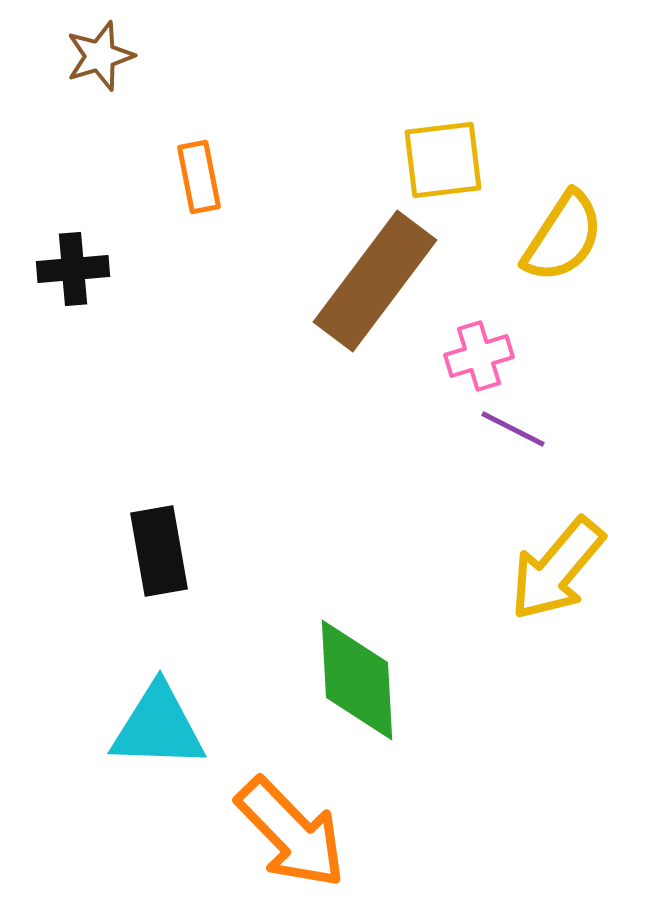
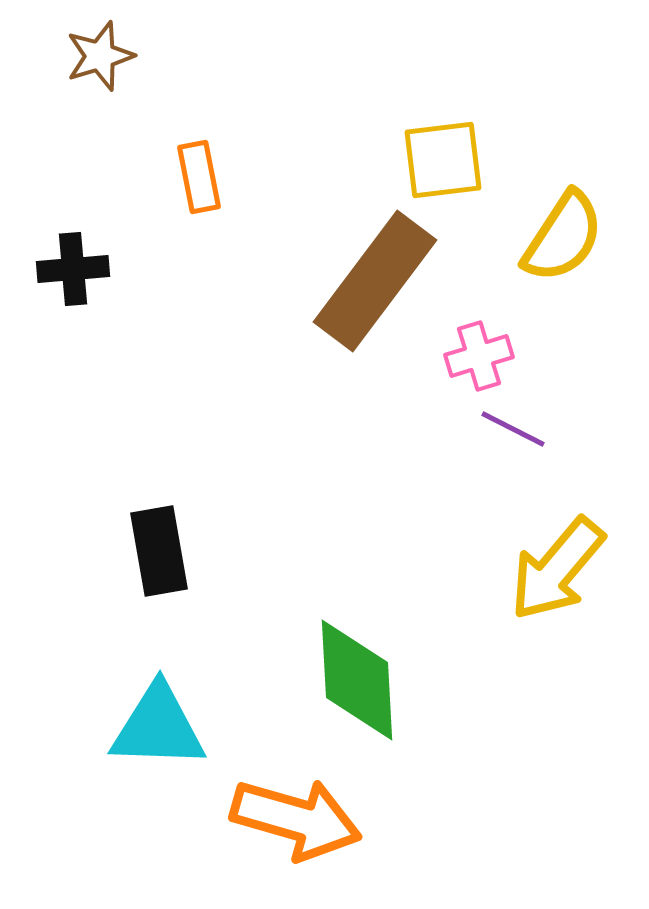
orange arrow: moved 5 px right, 14 px up; rotated 30 degrees counterclockwise
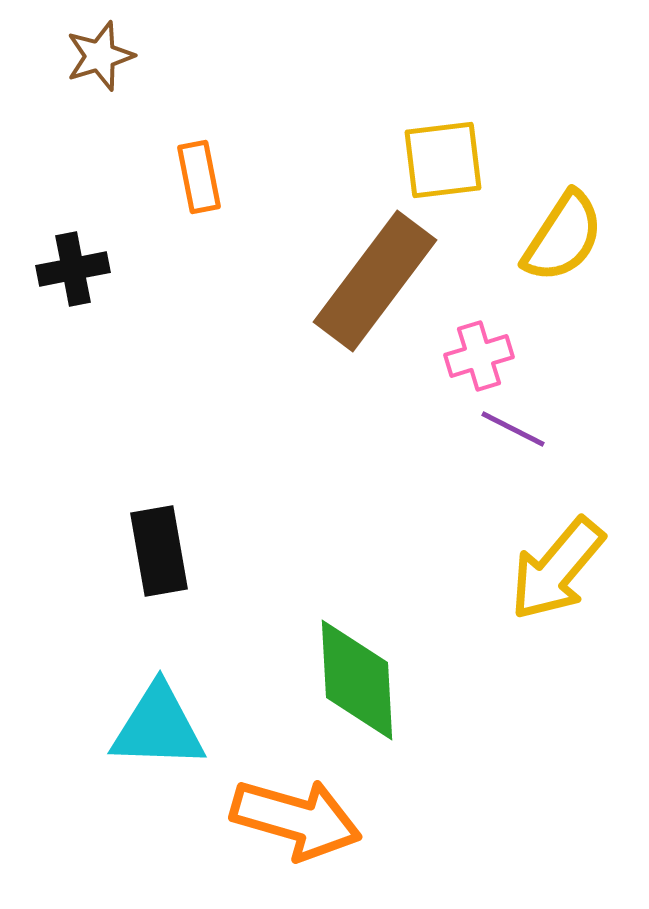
black cross: rotated 6 degrees counterclockwise
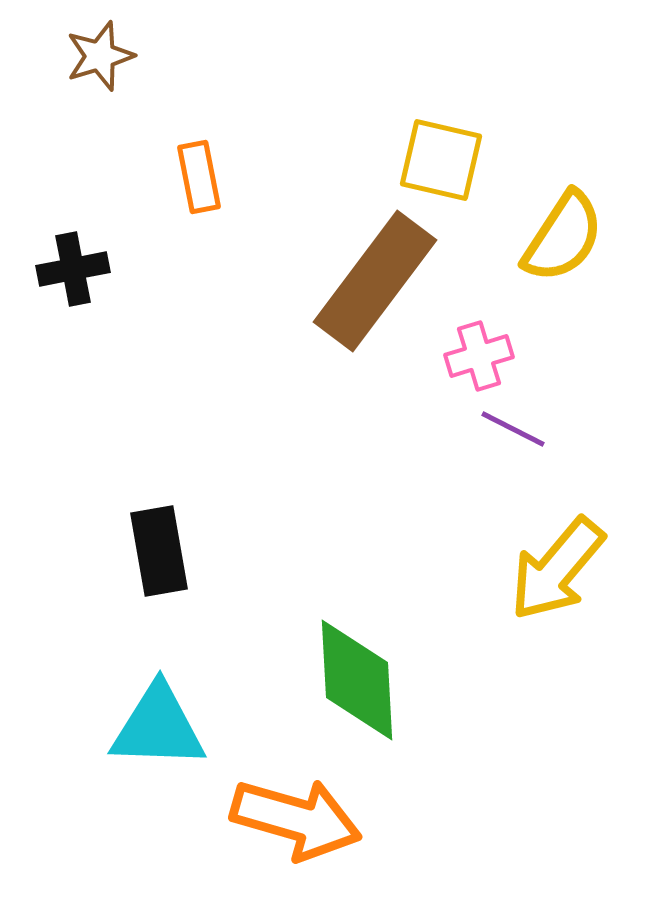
yellow square: moved 2 px left; rotated 20 degrees clockwise
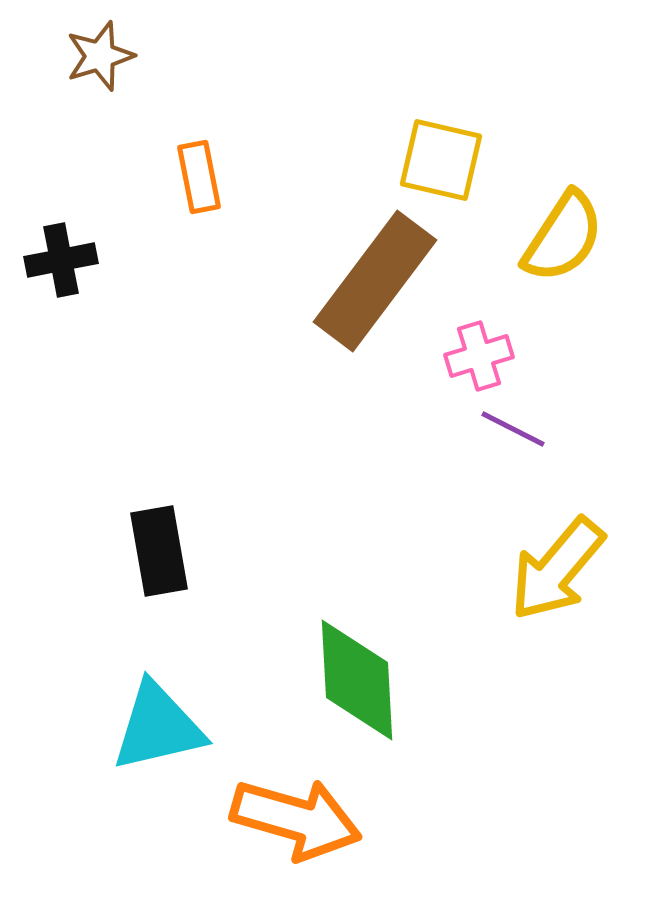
black cross: moved 12 px left, 9 px up
cyan triangle: rotated 15 degrees counterclockwise
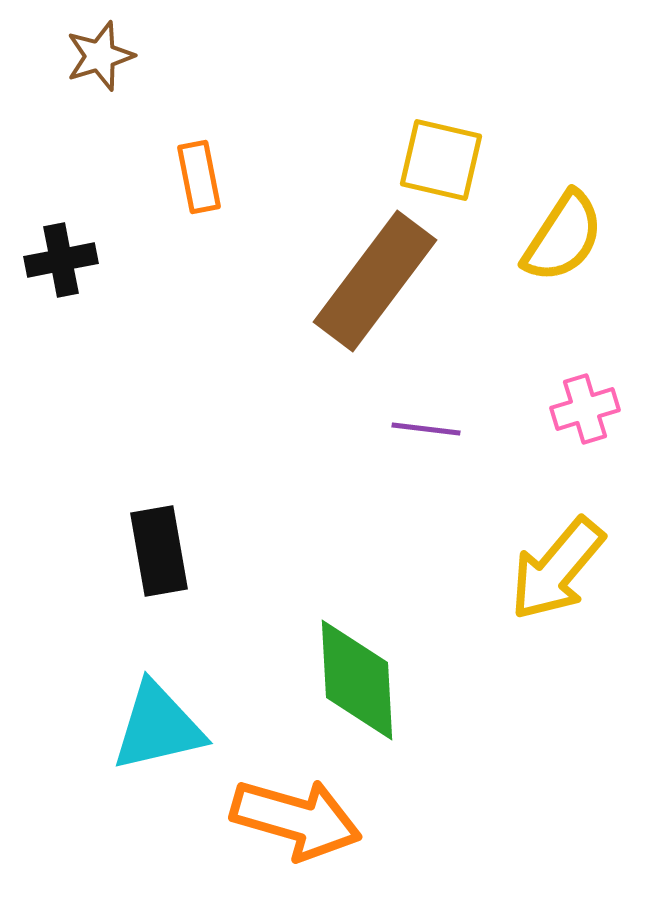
pink cross: moved 106 px right, 53 px down
purple line: moved 87 px left; rotated 20 degrees counterclockwise
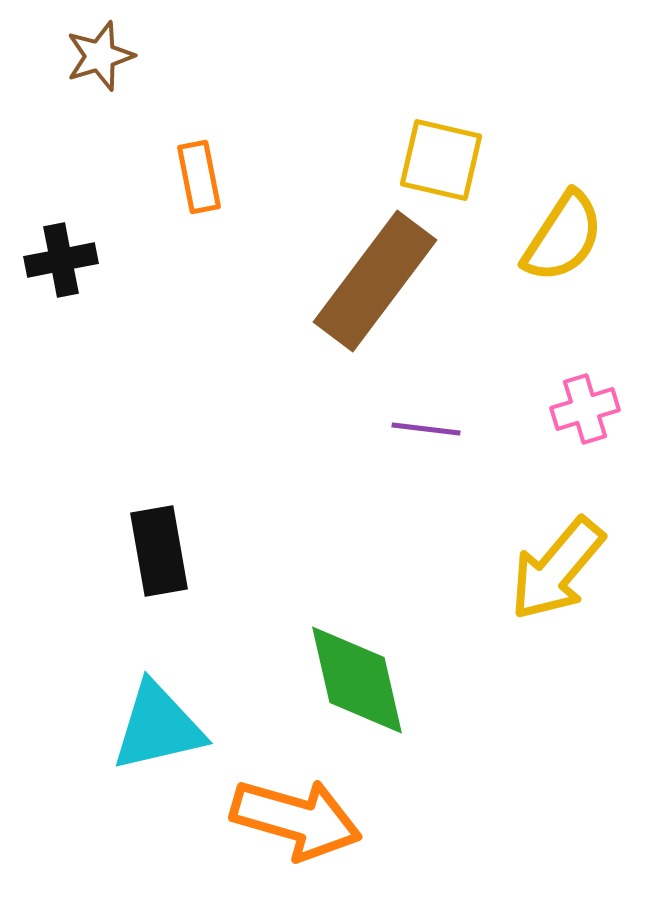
green diamond: rotated 10 degrees counterclockwise
